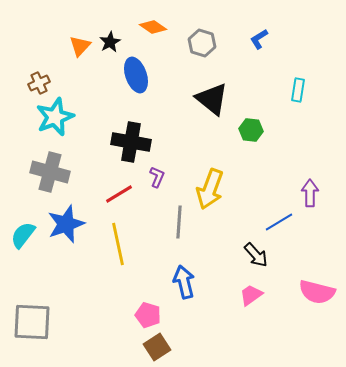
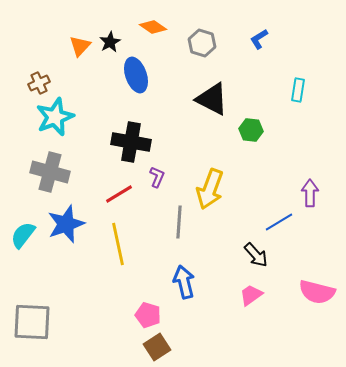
black triangle: rotated 12 degrees counterclockwise
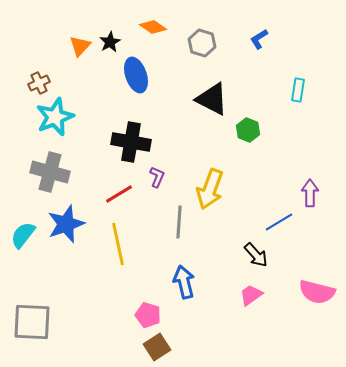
green hexagon: moved 3 px left; rotated 15 degrees clockwise
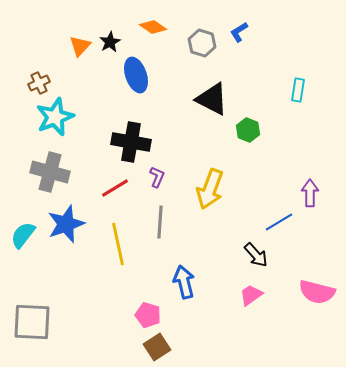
blue L-shape: moved 20 px left, 7 px up
red line: moved 4 px left, 6 px up
gray line: moved 19 px left
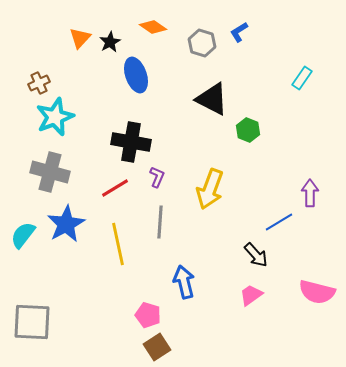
orange triangle: moved 8 px up
cyan rectangle: moved 4 px right, 12 px up; rotated 25 degrees clockwise
blue star: rotated 9 degrees counterclockwise
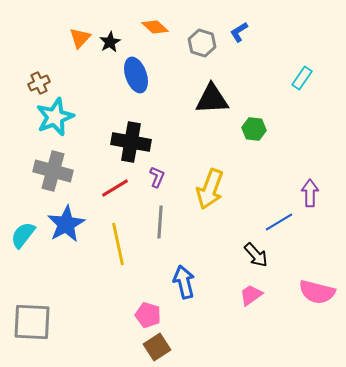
orange diamond: moved 2 px right; rotated 8 degrees clockwise
black triangle: rotated 30 degrees counterclockwise
green hexagon: moved 6 px right, 1 px up; rotated 15 degrees counterclockwise
gray cross: moved 3 px right, 1 px up
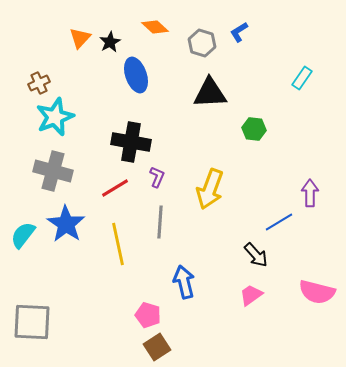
black triangle: moved 2 px left, 6 px up
blue star: rotated 9 degrees counterclockwise
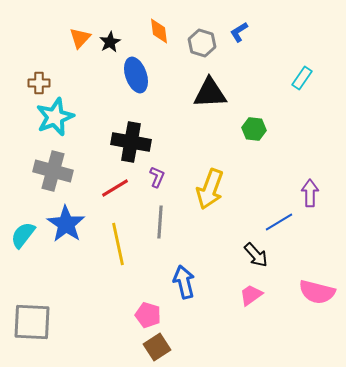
orange diamond: moved 4 px right, 4 px down; rotated 40 degrees clockwise
brown cross: rotated 25 degrees clockwise
